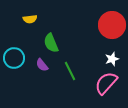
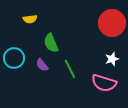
red circle: moved 2 px up
green line: moved 2 px up
pink semicircle: moved 2 px left; rotated 115 degrees counterclockwise
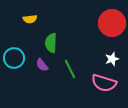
green semicircle: rotated 24 degrees clockwise
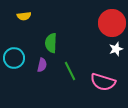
yellow semicircle: moved 6 px left, 3 px up
white star: moved 4 px right, 10 px up
purple semicircle: rotated 128 degrees counterclockwise
green line: moved 2 px down
pink semicircle: moved 1 px left, 1 px up
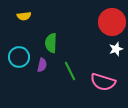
red circle: moved 1 px up
cyan circle: moved 5 px right, 1 px up
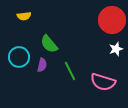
red circle: moved 2 px up
green semicircle: moved 2 px left, 1 px down; rotated 42 degrees counterclockwise
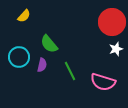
yellow semicircle: rotated 40 degrees counterclockwise
red circle: moved 2 px down
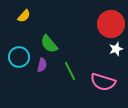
red circle: moved 1 px left, 2 px down
